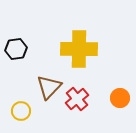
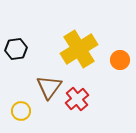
yellow cross: rotated 33 degrees counterclockwise
brown triangle: rotated 8 degrees counterclockwise
orange circle: moved 38 px up
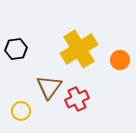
red cross: rotated 15 degrees clockwise
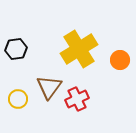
yellow circle: moved 3 px left, 12 px up
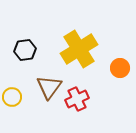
black hexagon: moved 9 px right, 1 px down
orange circle: moved 8 px down
yellow circle: moved 6 px left, 2 px up
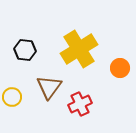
black hexagon: rotated 15 degrees clockwise
red cross: moved 3 px right, 5 px down
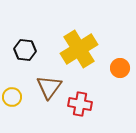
red cross: rotated 35 degrees clockwise
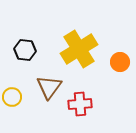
orange circle: moved 6 px up
red cross: rotated 15 degrees counterclockwise
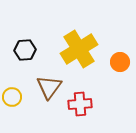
black hexagon: rotated 10 degrees counterclockwise
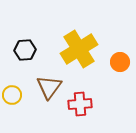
yellow circle: moved 2 px up
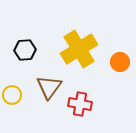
red cross: rotated 15 degrees clockwise
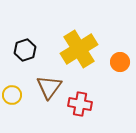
black hexagon: rotated 15 degrees counterclockwise
